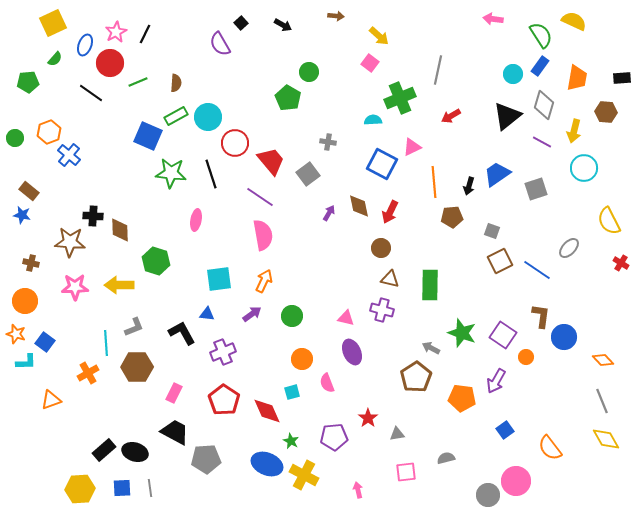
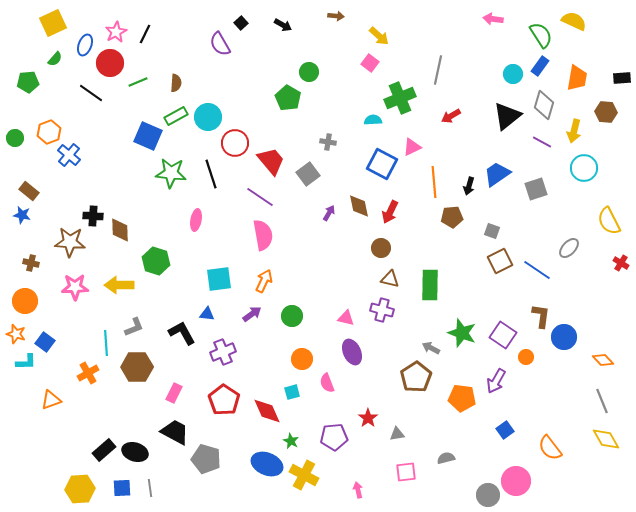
gray pentagon at (206, 459): rotated 20 degrees clockwise
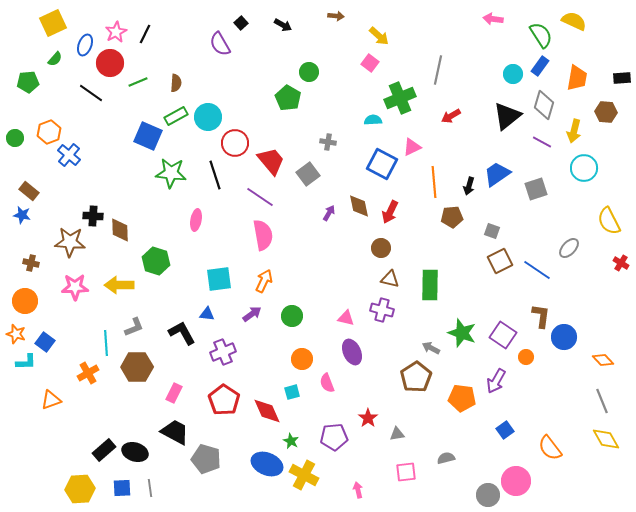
black line at (211, 174): moved 4 px right, 1 px down
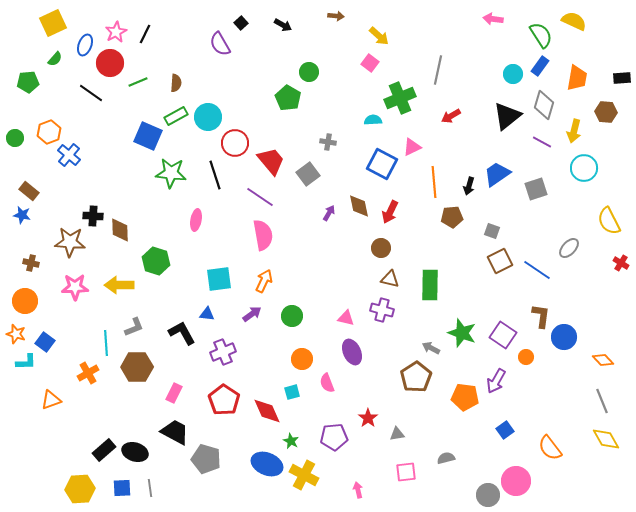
orange pentagon at (462, 398): moved 3 px right, 1 px up
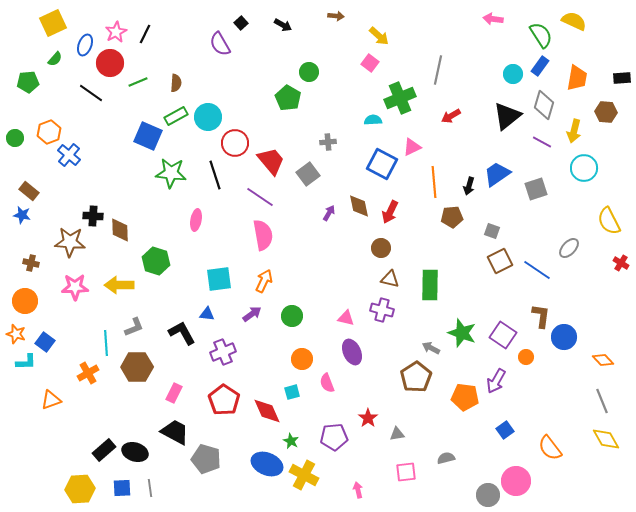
gray cross at (328, 142): rotated 14 degrees counterclockwise
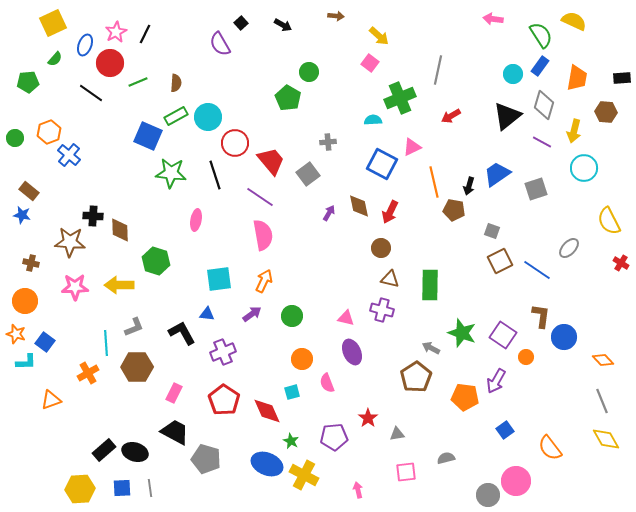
orange line at (434, 182): rotated 8 degrees counterclockwise
brown pentagon at (452, 217): moved 2 px right, 7 px up; rotated 15 degrees clockwise
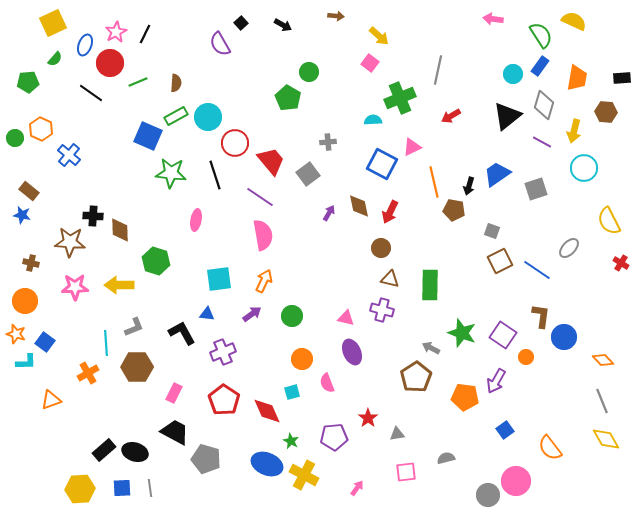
orange hexagon at (49, 132): moved 8 px left, 3 px up; rotated 15 degrees counterclockwise
pink arrow at (358, 490): moved 1 px left, 2 px up; rotated 49 degrees clockwise
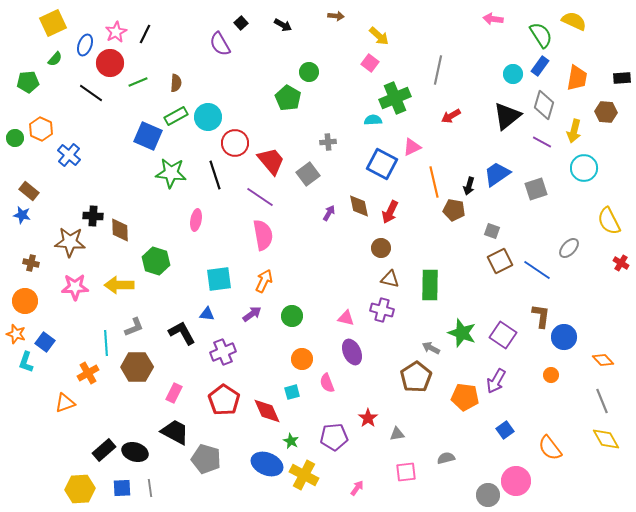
green cross at (400, 98): moved 5 px left
orange circle at (526, 357): moved 25 px right, 18 px down
cyan L-shape at (26, 362): rotated 110 degrees clockwise
orange triangle at (51, 400): moved 14 px right, 3 px down
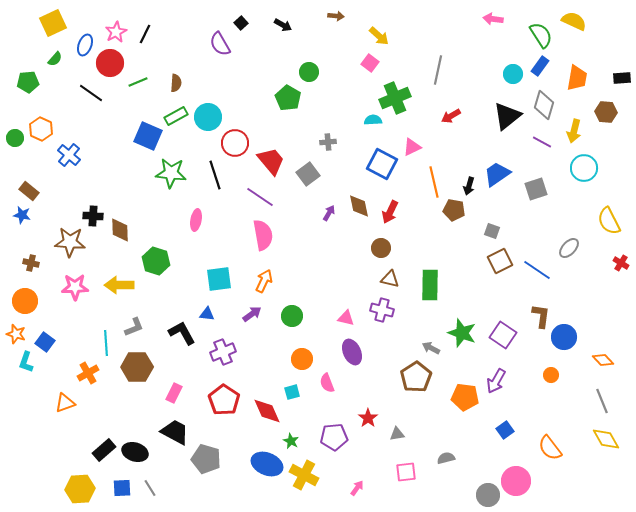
gray line at (150, 488): rotated 24 degrees counterclockwise
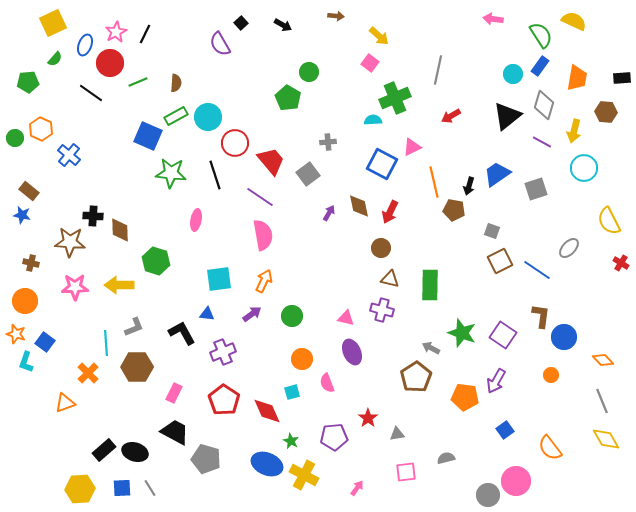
orange cross at (88, 373): rotated 15 degrees counterclockwise
